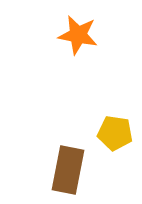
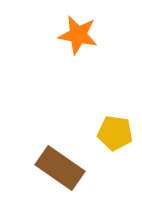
brown rectangle: moved 8 px left, 2 px up; rotated 66 degrees counterclockwise
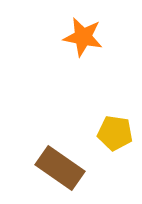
orange star: moved 5 px right, 2 px down
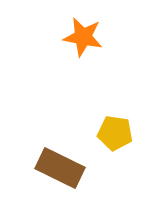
brown rectangle: rotated 9 degrees counterclockwise
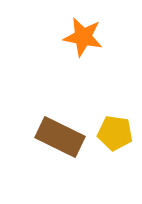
brown rectangle: moved 31 px up
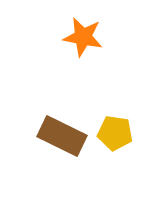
brown rectangle: moved 2 px right, 1 px up
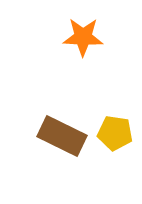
orange star: rotated 9 degrees counterclockwise
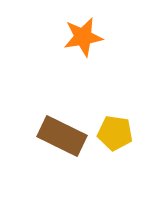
orange star: rotated 12 degrees counterclockwise
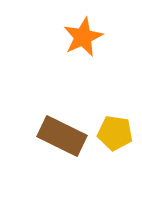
orange star: rotated 15 degrees counterclockwise
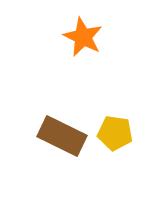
orange star: rotated 21 degrees counterclockwise
